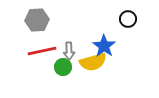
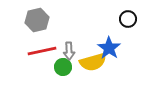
gray hexagon: rotated 10 degrees counterclockwise
blue star: moved 5 px right, 2 px down
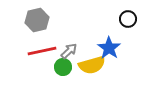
gray arrow: rotated 132 degrees counterclockwise
yellow semicircle: moved 1 px left, 3 px down
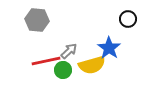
gray hexagon: rotated 20 degrees clockwise
red line: moved 4 px right, 10 px down
green circle: moved 3 px down
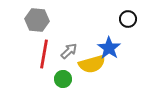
red line: moved 2 px left, 7 px up; rotated 68 degrees counterclockwise
yellow semicircle: moved 1 px up
green circle: moved 9 px down
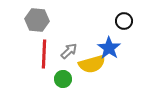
black circle: moved 4 px left, 2 px down
red line: rotated 8 degrees counterclockwise
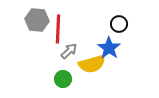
black circle: moved 5 px left, 3 px down
red line: moved 14 px right, 25 px up
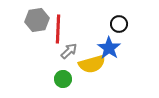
gray hexagon: rotated 15 degrees counterclockwise
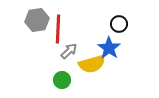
green circle: moved 1 px left, 1 px down
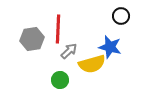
gray hexagon: moved 5 px left, 19 px down
black circle: moved 2 px right, 8 px up
blue star: moved 1 px right, 1 px up; rotated 20 degrees counterclockwise
green circle: moved 2 px left
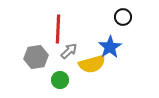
black circle: moved 2 px right, 1 px down
gray hexagon: moved 4 px right, 18 px down
blue star: rotated 25 degrees clockwise
